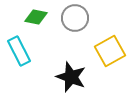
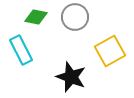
gray circle: moved 1 px up
cyan rectangle: moved 2 px right, 1 px up
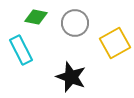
gray circle: moved 6 px down
yellow square: moved 5 px right, 8 px up
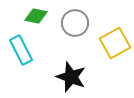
green diamond: moved 1 px up
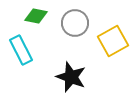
yellow square: moved 2 px left, 2 px up
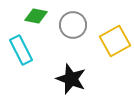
gray circle: moved 2 px left, 2 px down
yellow square: moved 2 px right
black star: moved 2 px down
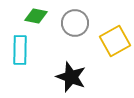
gray circle: moved 2 px right, 2 px up
cyan rectangle: moved 1 px left; rotated 28 degrees clockwise
black star: moved 2 px up
